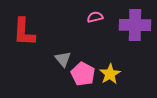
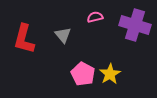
purple cross: rotated 16 degrees clockwise
red L-shape: moved 7 px down; rotated 12 degrees clockwise
gray triangle: moved 24 px up
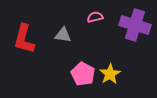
gray triangle: rotated 42 degrees counterclockwise
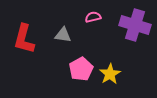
pink semicircle: moved 2 px left
pink pentagon: moved 2 px left, 5 px up; rotated 15 degrees clockwise
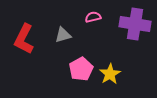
purple cross: moved 1 px up; rotated 8 degrees counterclockwise
gray triangle: rotated 24 degrees counterclockwise
red L-shape: rotated 12 degrees clockwise
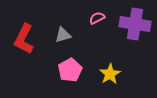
pink semicircle: moved 4 px right, 1 px down; rotated 14 degrees counterclockwise
pink pentagon: moved 11 px left, 1 px down
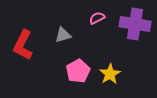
red L-shape: moved 1 px left, 6 px down
pink pentagon: moved 8 px right, 1 px down
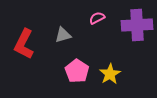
purple cross: moved 2 px right, 1 px down; rotated 12 degrees counterclockwise
red L-shape: moved 1 px right, 1 px up
pink pentagon: moved 1 px left; rotated 10 degrees counterclockwise
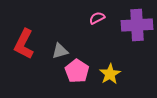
gray triangle: moved 3 px left, 16 px down
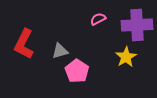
pink semicircle: moved 1 px right, 1 px down
yellow star: moved 16 px right, 17 px up
